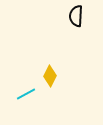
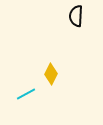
yellow diamond: moved 1 px right, 2 px up
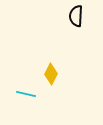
cyan line: rotated 42 degrees clockwise
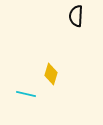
yellow diamond: rotated 10 degrees counterclockwise
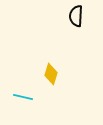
cyan line: moved 3 px left, 3 px down
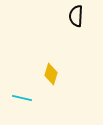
cyan line: moved 1 px left, 1 px down
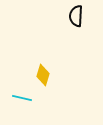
yellow diamond: moved 8 px left, 1 px down
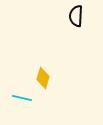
yellow diamond: moved 3 px down
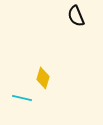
black semicircle: rotated 25 degrees counterclockwise
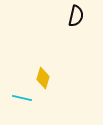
black semicircle: rotated 145 degrees counterclockwise
